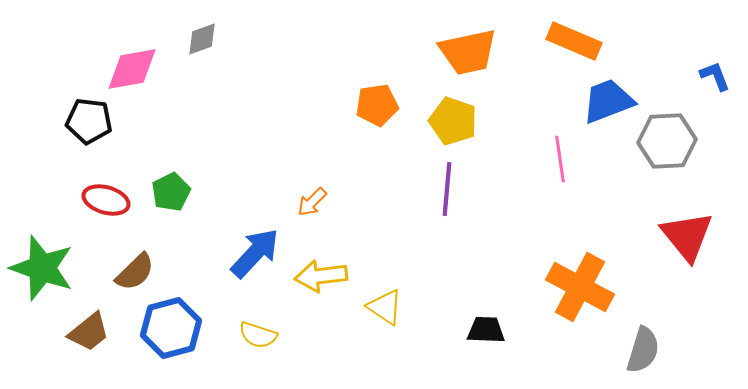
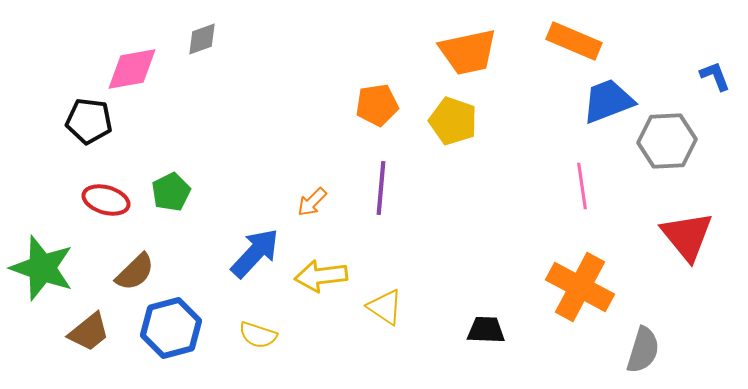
pink line: moved 22 px right, 27 px down
purple line: moved 66 px left, 1 px up
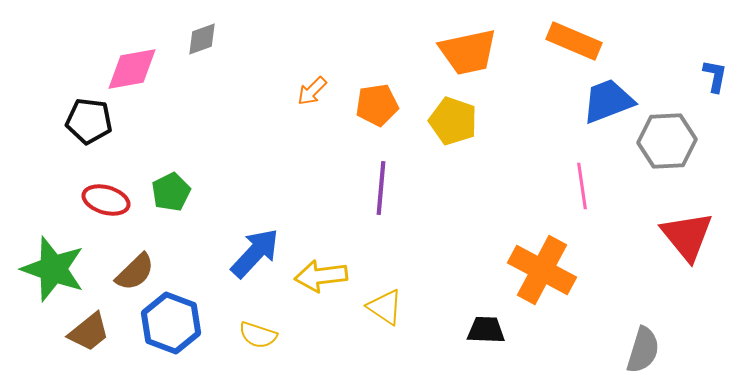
blue L-shape: rotated 32 degrees clockwise
orange arrow: moved 111 px up
green star: moved 11 px right, 1 px down
orange cross: moved 38 px left, 17 px up
blue hexagon: moved 5 px up; rotated 24 degrees counterclockwise
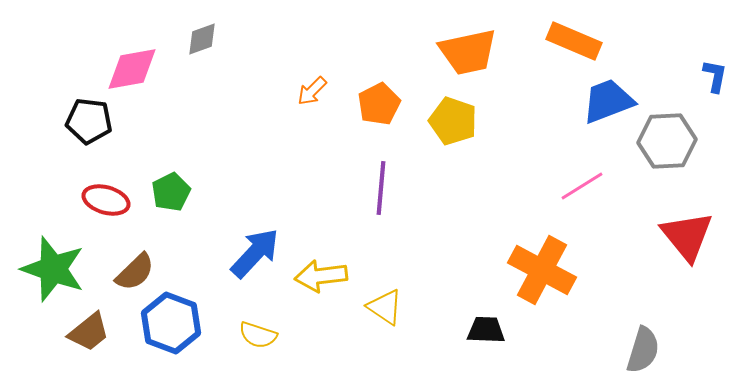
orange pentagon: moved 2 px right, 1 px up; rotated 18 degrees counterclockwise
pink line: rotated 66 degrees clockwise
